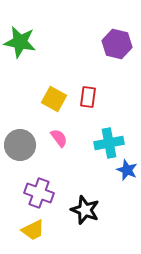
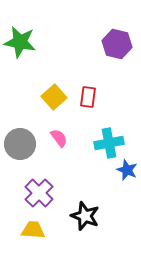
yellow square: moved 2 px up; rotated 20 degrees clockwise
gray circle: moved 1 px up
purple cross: rotated 24 degrees clockwise
black star: moved 6 px down
yellow trapezoid: rotated 150 degrees counterclockwise
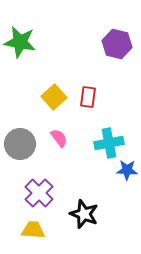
blue star: rotated 20 degrees counterclockwise
black star: moved 1 px left, 2 px up
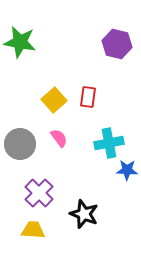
yellow square: moved 3 px down
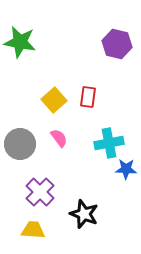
blue star: moved 1 px left, 1 px up
purple cross: moved 1 px right, 1 px up
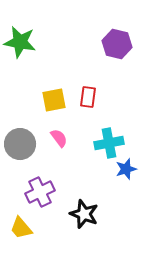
yellow square: rotated 30 degrees clockwise
blue star: rotated 20 degrees counterclockwise
purple cross: rotated 20 degrees clockwise
yellow trapezoid: moved 12 px left, 2 px up; rotated 135 degrees counterclockwise
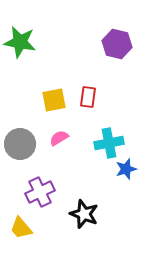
pink semicircle: rotated 84 degrees counterclockwise
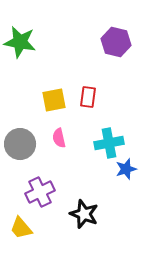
purple hexagon: moved 1 px left, 2 px up
pink semicircle: rotated 72 degrees counterclockwise
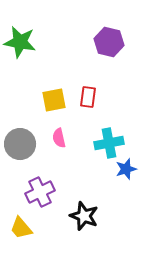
purple hexagon: moved 7 px left
black star: moved 2 px down
